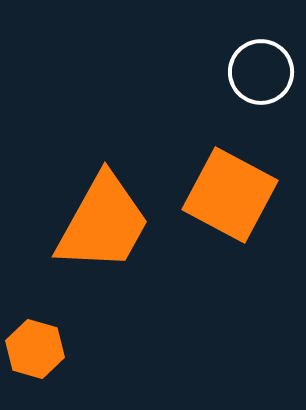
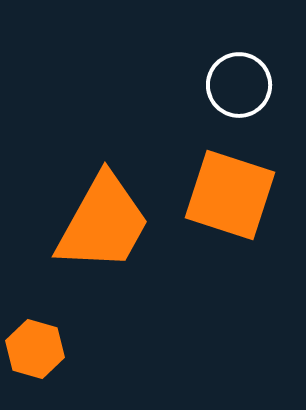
white circle: moved 22 px left, 13 px down
orange square: rotated 10 degrees counterclockwise
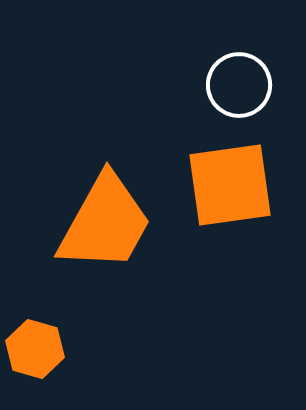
orange square: moved 10 px up; rotated 26 degrees counterclockwise
orange trapezoid: moved 2 px right
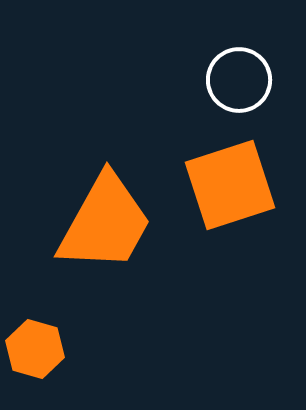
white circle: moved 5 px up
orange square: rotated 10 degrees counterclockwise
